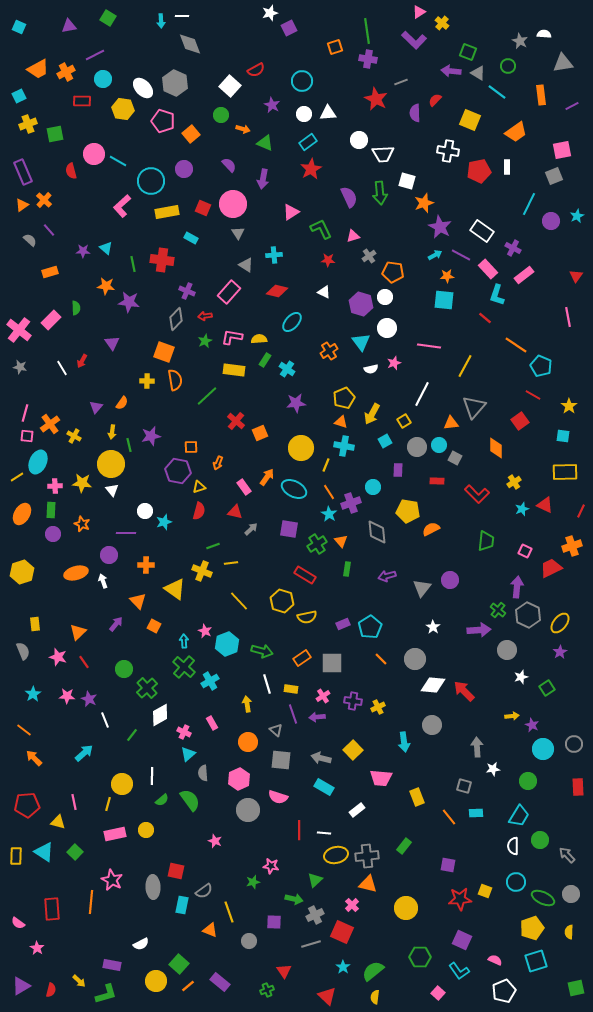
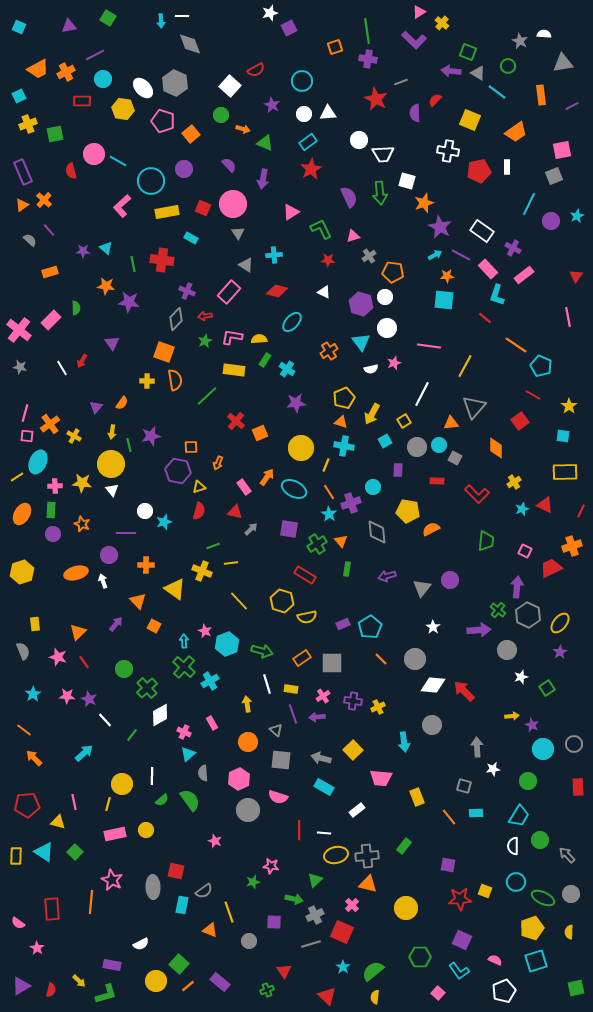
white line at (105, 720): rotated 21 degrees counterclockwise
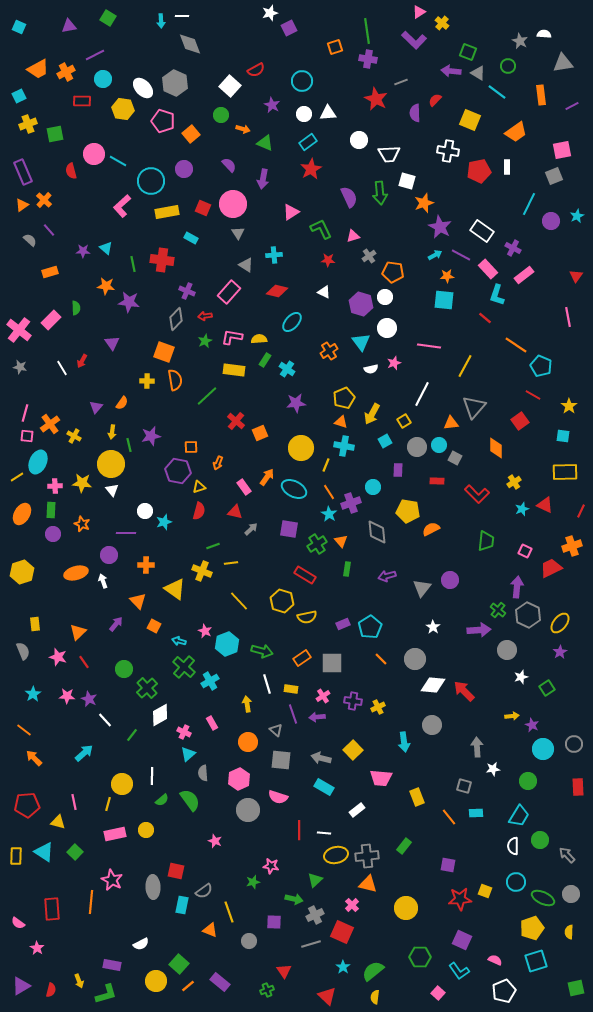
white trapezoid at (383, 154): moved 6 px right
cyan arrow at (184, 641): moved 5 px left; rotated 72 degrees counterclockwise
yellow arrow at (79, 981): rotated 24 degrees clockwise
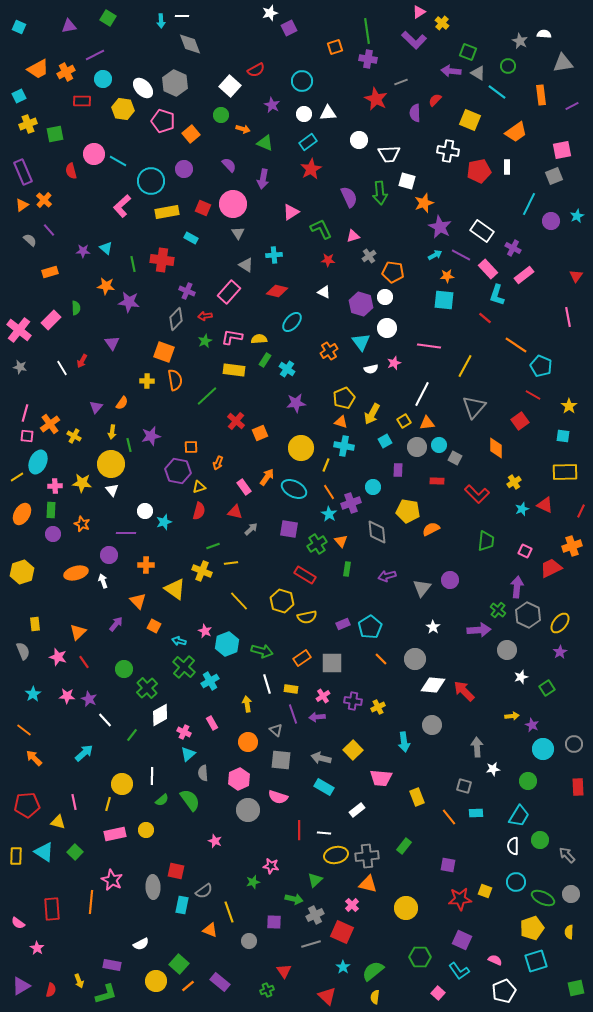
orange triangle at (451, 423): moved 24 px left
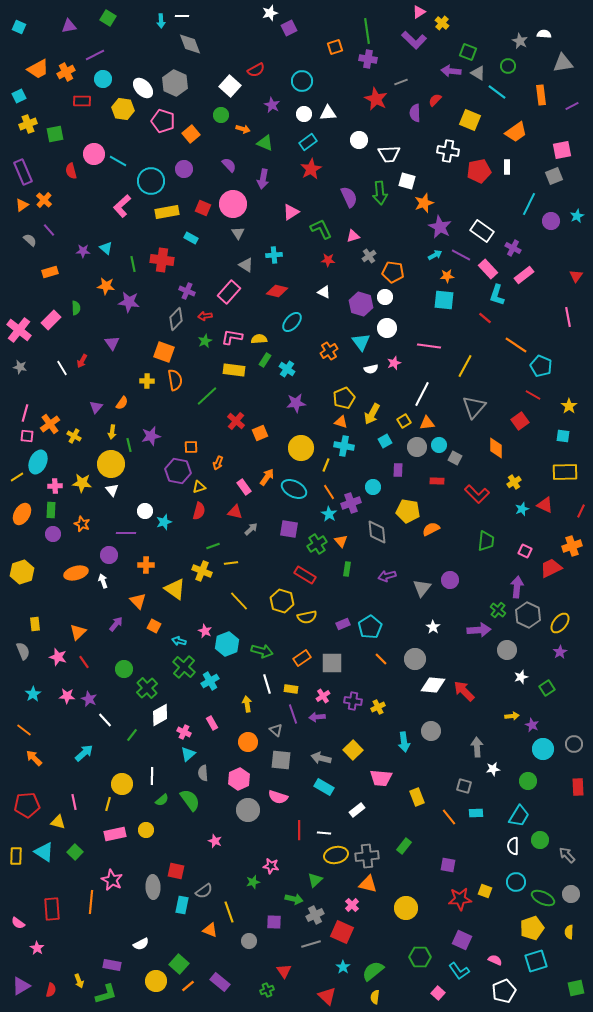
gray circle at (432, 725): moved 1 px left, 6 px down
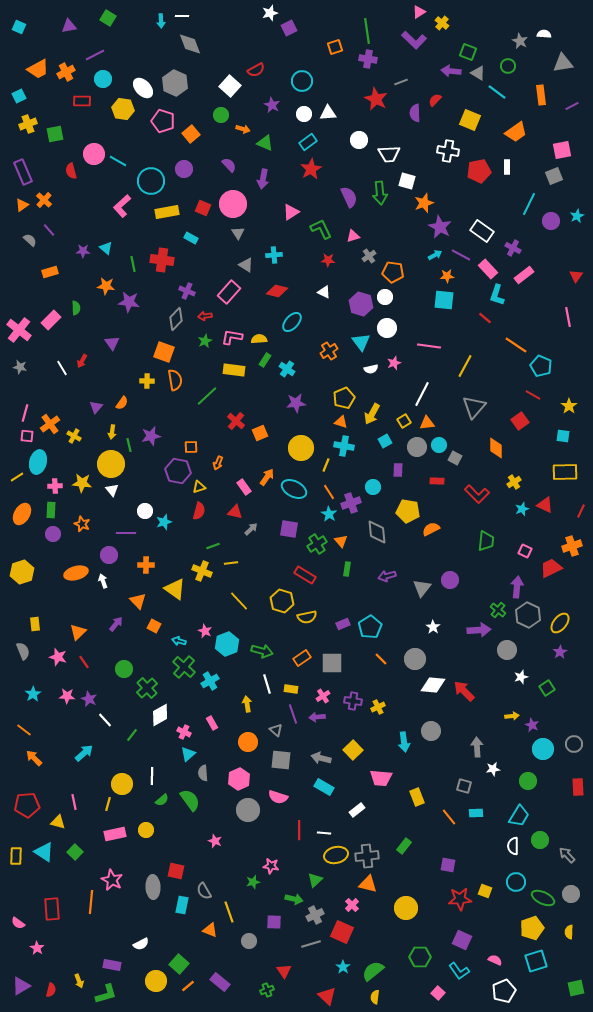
cyan ellipse at (38, 462): rotated 10 degrees counterclockwise
gray semicircle at (204, 891): rotated 96 degrees clockwise
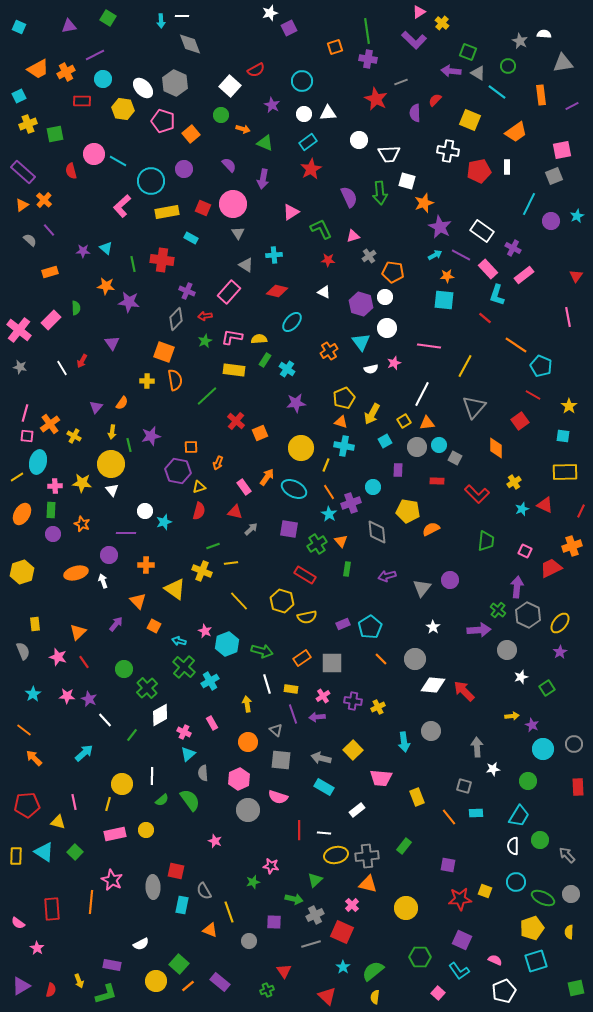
purple rectangle at (23, 172): rotated 25 degrees counterclockwise
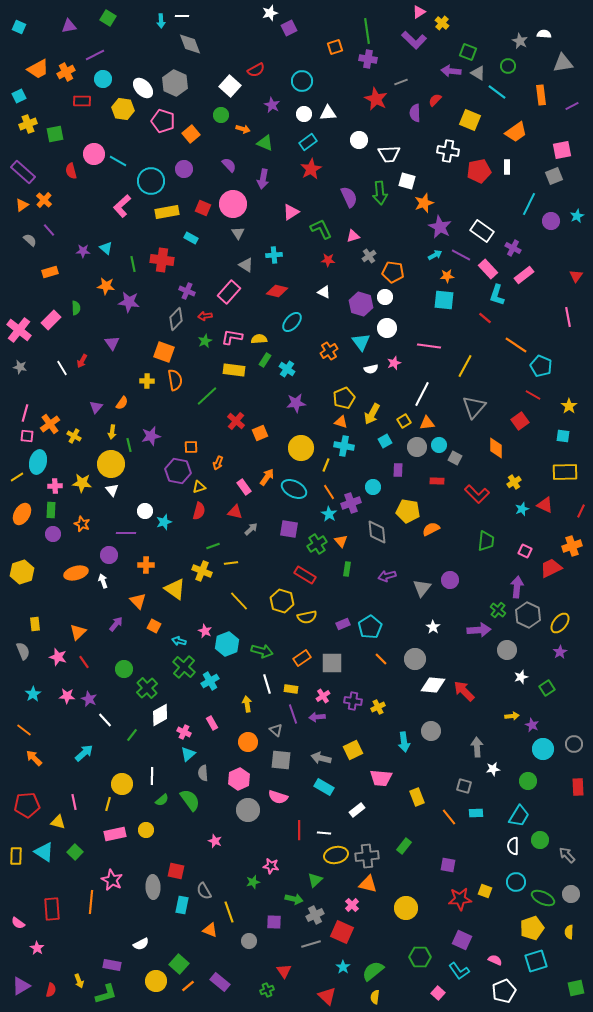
yellow square at (353, 750): rotated 18 degrees clockwise
